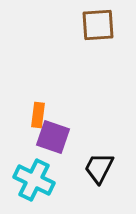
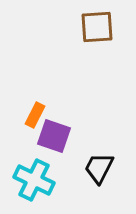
brown square: moved 1 px left, 2 px down
orange rectangle: moved 3 px left; rotated 20 degrees clockwise
purple square: moved 1 px right, 1 px up
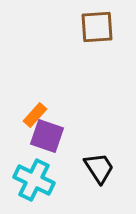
orange rectangle: rotated 15 degrees clockwise
purple square: moved 7 px left
black trapezoid: rotated 120 degrees clockwise
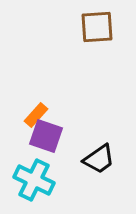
orange rectangle: moved 1 px right
purple square: moved 1 px left
black trapezoid: moved 9 px up; rotated 88 degrees clockwise
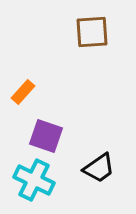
brown square: moved 5 px left, 5 px down
orange rectangle: moved 13 px left, 23 px up
black trapezoid: moved 9 px down
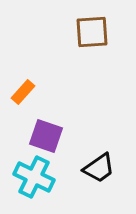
cyan cross: moved 3 px up
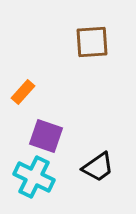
brown square: moved 10 px down
black trapezoid: moved 1 px left, 1 px up
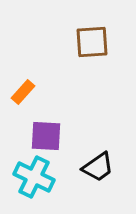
purple square: rotated 16 degrees counterclockwise
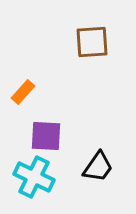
black trapezoid: rotated 20 degrees counterclockwise
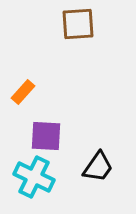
brown square: moved 14 px left, 18 px up
